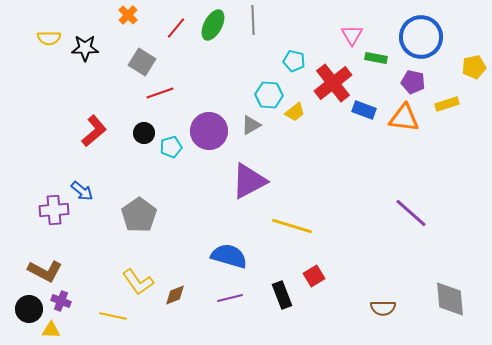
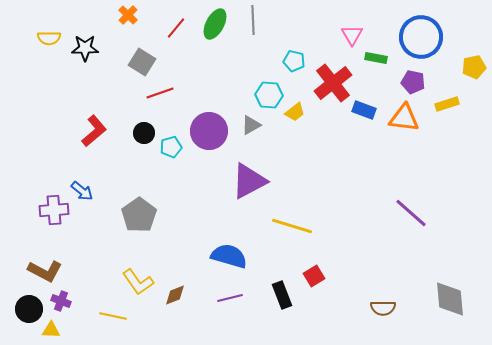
green ellipse at (213, 25): moved 2 px right, 1 px up
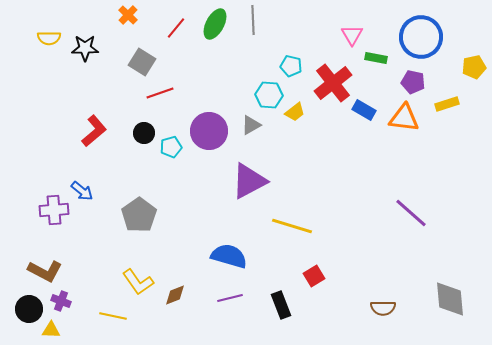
cyan pentagon at (294, 61): moved 3 px left, 5 px down
blue rectangle at (364, 110): rotated 10 degrees clockwise
black rectangle at (282, 295): moved 1 px left, 10 px down
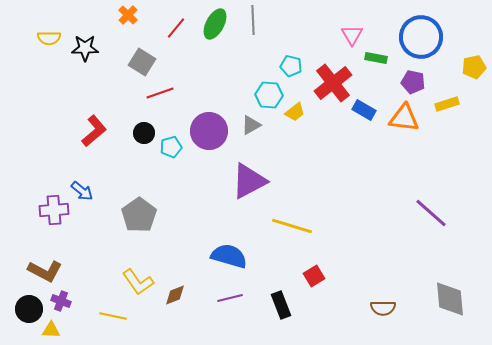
purple line at (411, 213): moved 20 px right
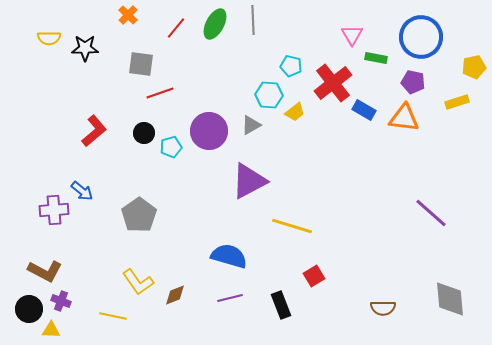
gray square at (142, 62): moved 1 px left, 2 px down; rotated 24 degrees counterclockwise
yellow rectangle at (447, 104): moved 10 px right, 2 px up
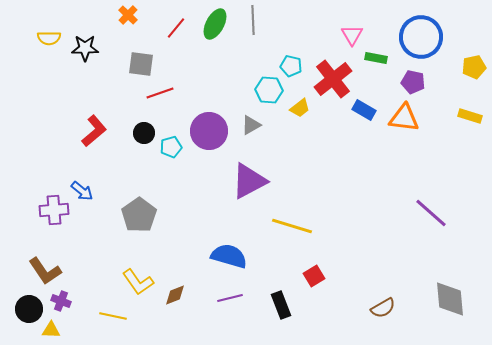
red cross at (333, 83): moved 4 px up
cyan hexagon at (269, 95): moved 5 px up
yellow rectangle at (457, 102): moved 13 px right, 14 px down; rotated 35 degrees clockwise
yellow trapezoid at (295, 112): moved 5 px right, 4 px up
brown L-shape at (45, 271): rotated 28 degrees clockwise
brown semicircle at (383, 308): rotated 30 degrees counterclockwise
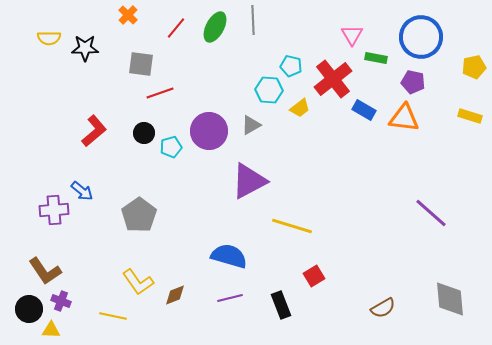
green ellipse at (215, 24): moved 3 px down
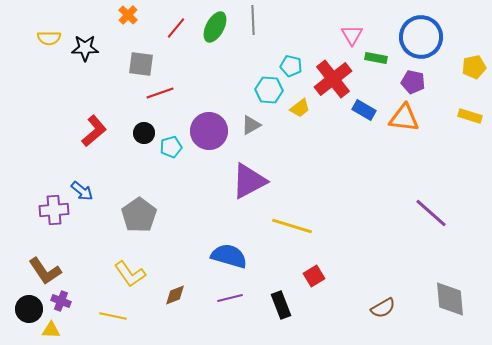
yellow L-shape at (138, 282): moved 8 px left, 8 px up
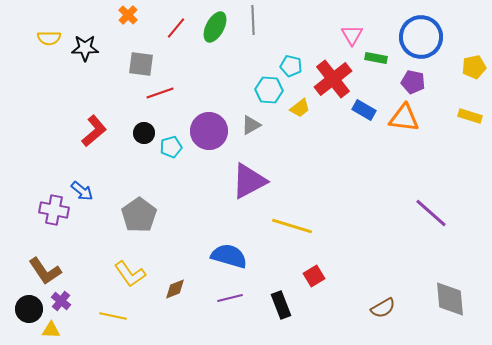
purple cross at (54, 210): rotated 16 degrees clockwise
brown diamond at (175, 295): moved 6 px up
purple cross at (61, 301): rotated 18 degrees clockwise
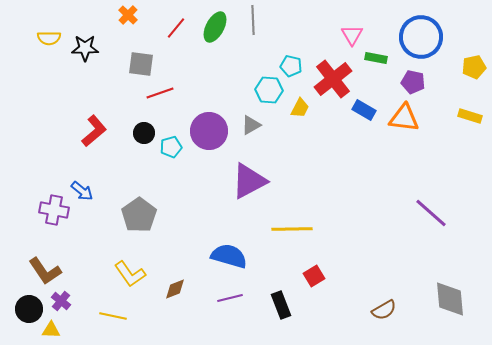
yellow trapezoid at (300, 108): rotated 25 degrees counterclockwise
yellow line at (292, 226): moved 3 px down; rotated 18 degrees counterclockwise
brown semicircle at (383, 308): moved 1 px right, 2 px down
